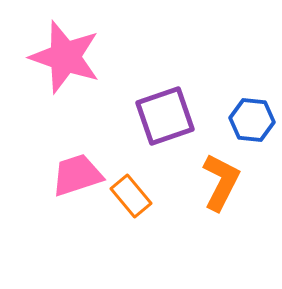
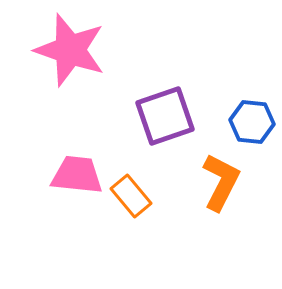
pink star: moved 5 px right, 7 px up
blue hexagon: moved 2 px down
pink trapezoid: rotated 24 degrees clockwise
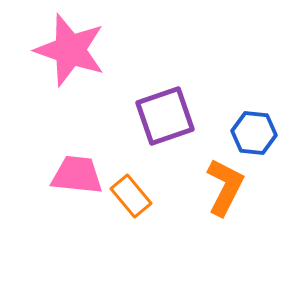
blue hexagon: moved 2 px right, 11 px down
orange L-shape: moved 4 px right, 5 px down
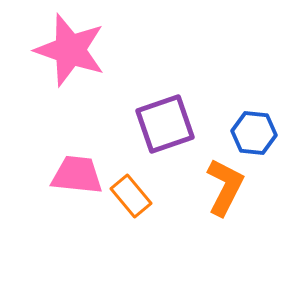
purple square: moved 8 px down
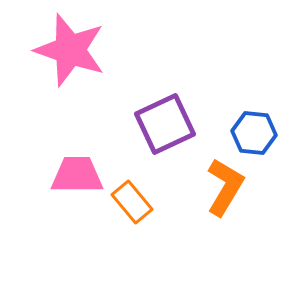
purple square: rotated 6 degrees counterclockwise
pink trapezoid: rotated 6 degrees counterclockwise
orange L-shape: rotated 4 degrees clockwise
orange rectangle: moved 1 px right, 6 px down
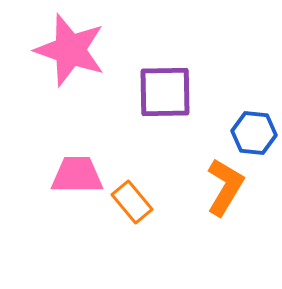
purple square: moved 32 px up; rotated 24 degrees clockwise
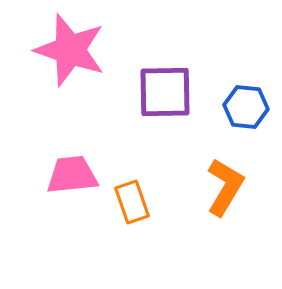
blue hexagon: moved 8 px left, 26 px up
pink trapezoid: moved 5 px left; rotated 6 degrees counterclockwise
orange rectangle: rotated 21 degrees clockwise
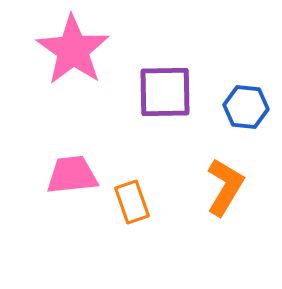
pink star: moved 3 px right; rotated 16 degrees clockwise
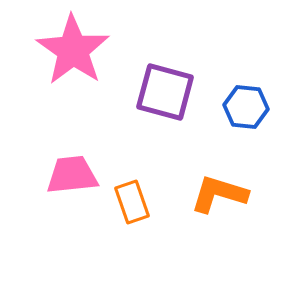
purple square: rotated 16 degrees clockwise
orange L-shape: moved 6 px left, 7 px down; rotated 104 degrees counterclockwise
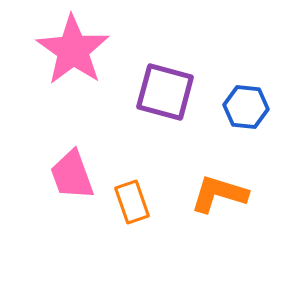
pink trapezoid: rotated 104 degrees counterclockwise
